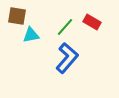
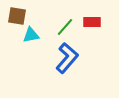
red rectangle: rotated 30 degrees counterclockwise
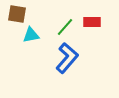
brown square: moved 2 px up
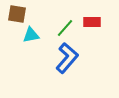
green line: moved 1 px down
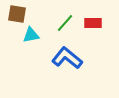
red rectangle: moved 1 px right, 1 px down
green line: moved 5 px up
blue L-shape: rotated 92 degrees counterclockwise
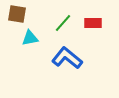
green line: moved 2 px left
cyan triangle: moved 1 px left, 3 px down
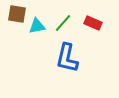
red rectangle: rotated 24 degrees clockwise
cyan triangle: moved 7 px right, 12 px up
blue L-shape: rotated 116 degrees counterclockwise
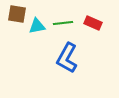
green line: rotated 42 degrees clockwise
blue L-shape: rotated 16 degrees clockwise
